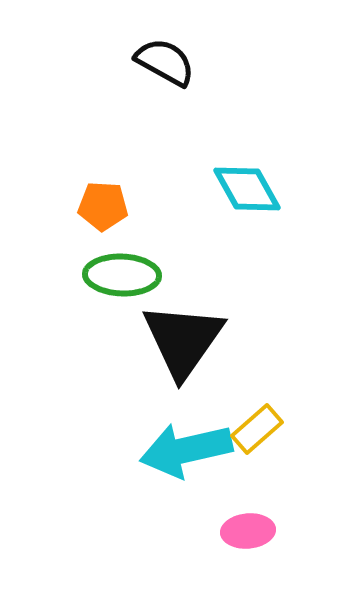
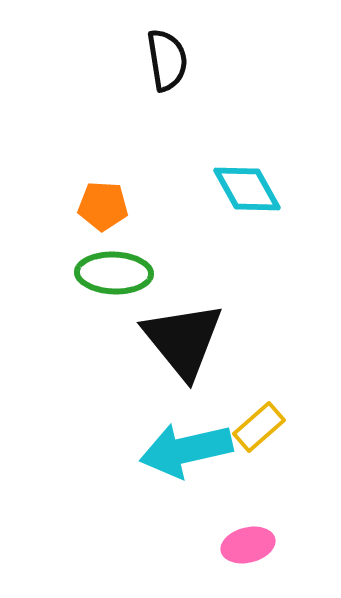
black semicircle: moved 2 px right, 2 px up; rotated 52 degrees clockwise
green ellipse: moved 8 px left, 2 px up
black triangle: rotated 14 degrees counterclockwise
yellow rectangle: moved 2 px right, 2 px up
pink ellipse: moved 14 px down; rotated 9 degrees counterclockwise
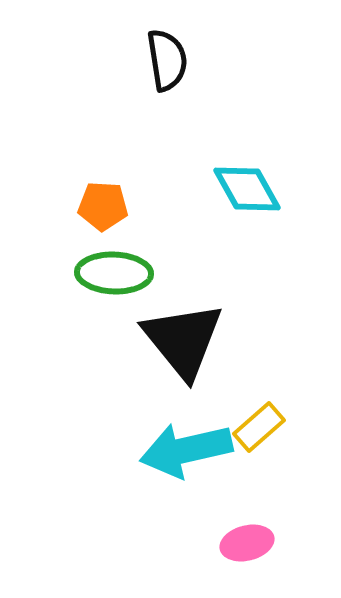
pink ellipse: moved 1 px left, 2 px up
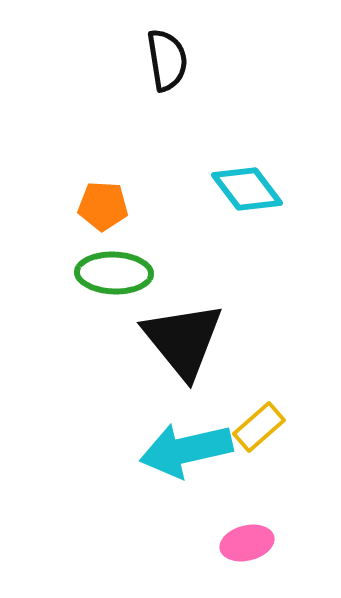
cyan diamond: rotated 8 degrees counterclockwise
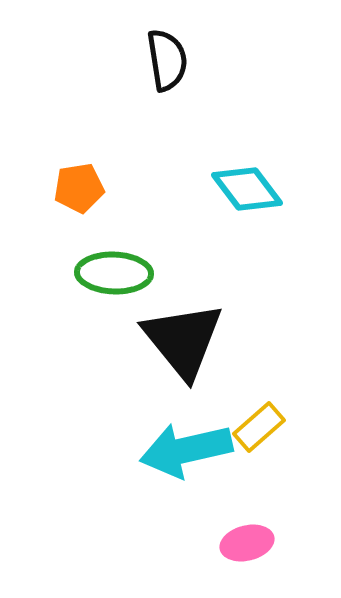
orange pentagon: moved 24 px left, 18 px up; rotated 12 degrees counterclockwise
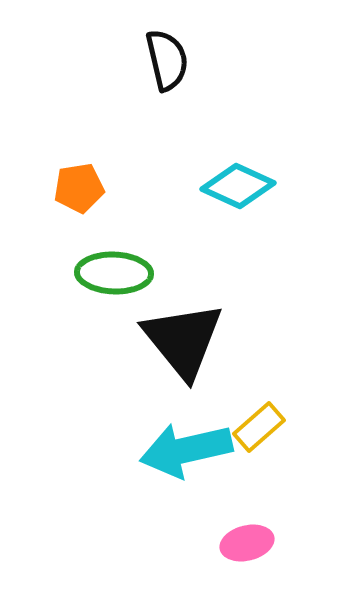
black semicircle: rotated 4 degrees counterclockwise
cyan diamond: moved 9 px left, 3 px up; rotated 28 degrees counterclockwise
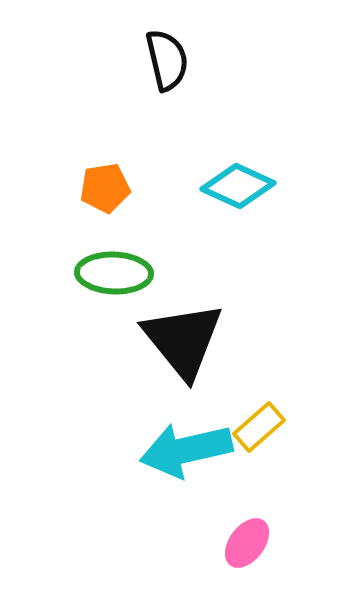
orange pentagon: moved 26 px right
pink ellipse: rotated 39 degrees counterclockwise
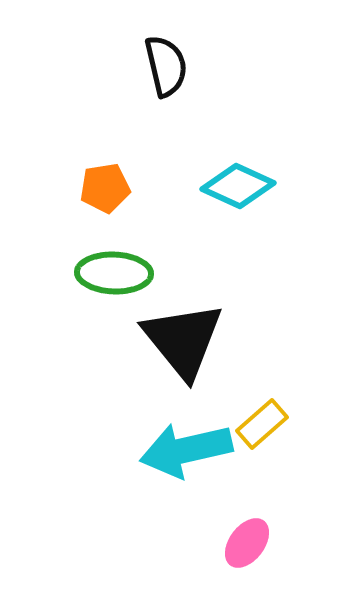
black semicircle: moved 1 px left, 6 px down
yellow rectangle: moved 3 px right, 3 px up
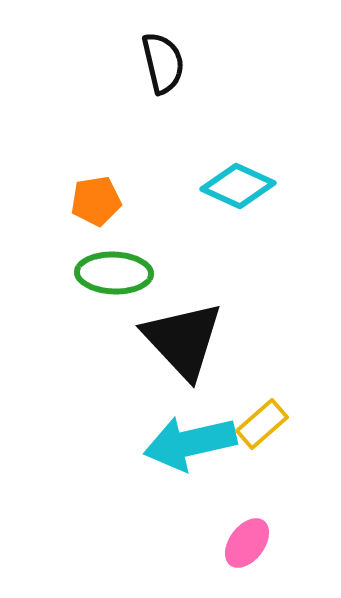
black semicircle: moved 3 px left, 3 px up
orange pentagon: moved 9 px left, 13 px down
black triangle: rotated 4 degrees counterclockwise
cyan arrow: moved 4 px right, 7 px up
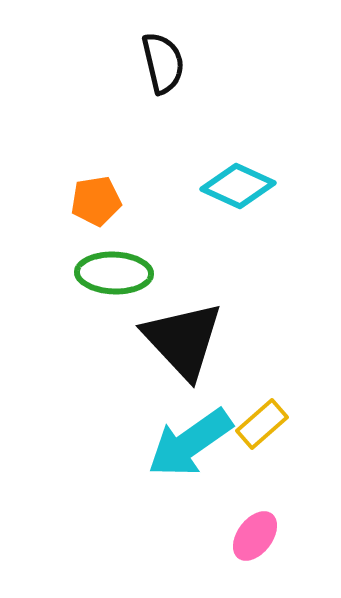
cyan arrow: rotated 22 degrees counterclockwise
pink ellipse: moved 8 px right, 7 px up
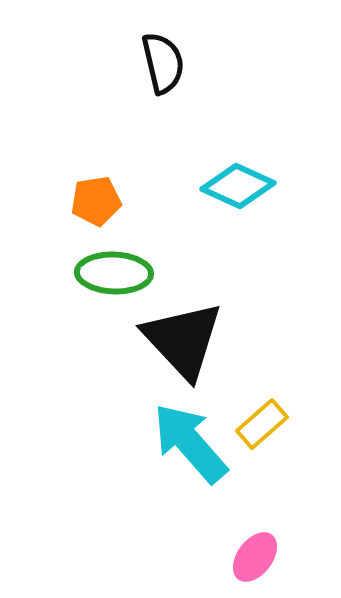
cyan arrow: rotated 84 degrees clockwise
pink ellipse: moved 21 px down
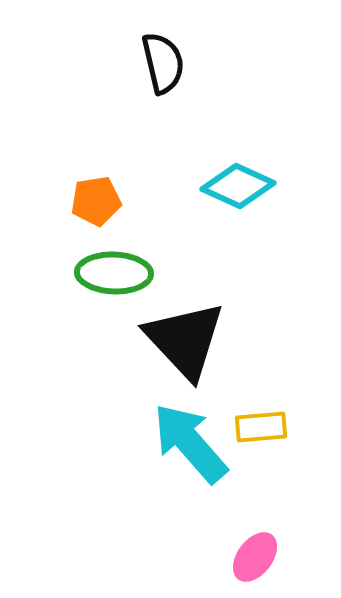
black triangle: moved 2 px right
yellow rectangle: moved 1 px left, 3 px down; rotated 36 degrees clockwise
